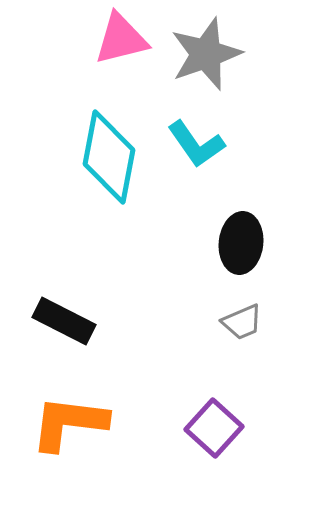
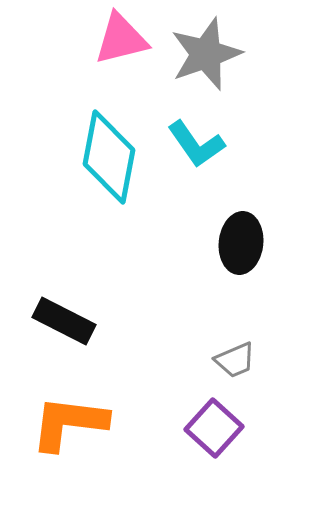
gray trapezoid: moved 7 px left, 38 px down
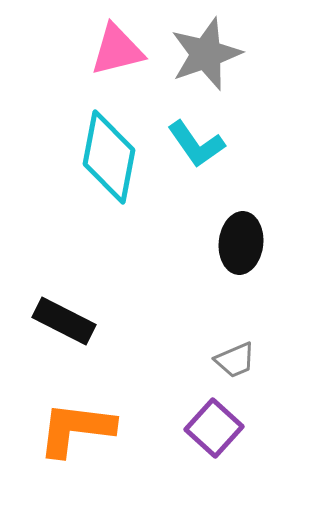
pink triangle: moved 4 px left, 11 px down
orange L-shape: moved 7 px right, 6 px down
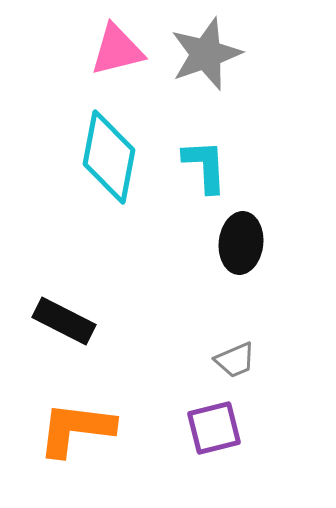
cyan L-shape: moved 9 px right, 22 px down; rotated 148 degrees counterclockwise
purple square: rotated 34 degrees clockwise
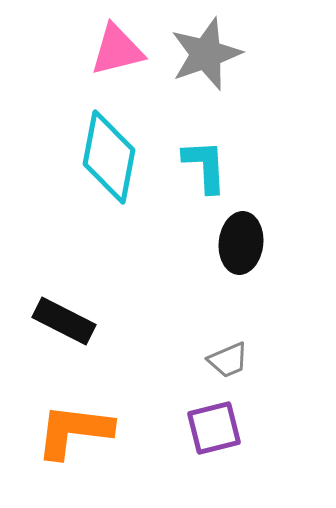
gray trapezoid: moved 7 px left
orange L-shape: moved 2 px left, 2 px down
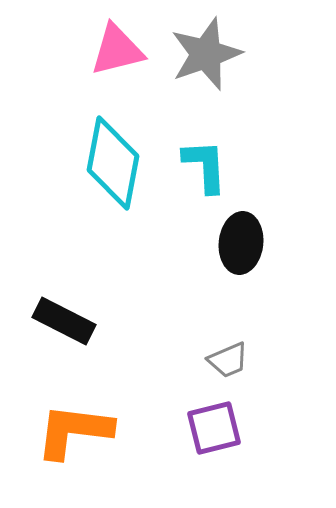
cyan diamond: moved 4 px right, 6 px down
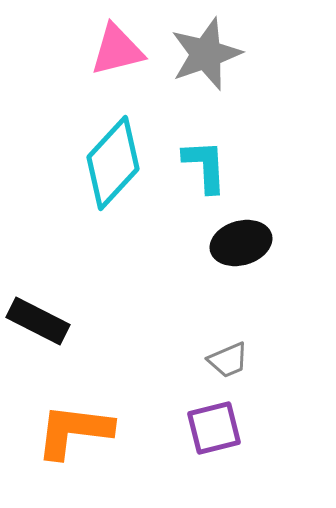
cyan diamond: rotated 32 degrees clockwise
black ellipse: rotated 68 degrees clockwise
black rectangle: moved 26 px left
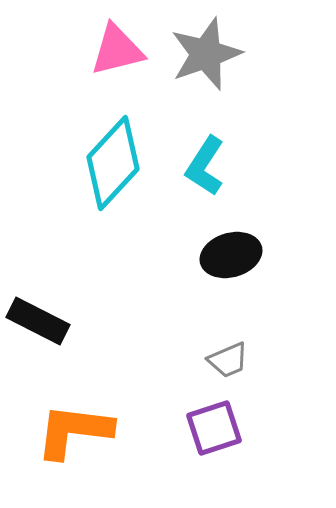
cyan L-shape: rotated 144 degrees counterclockwise
black ellipse: moved 10 px left, 12 px down
purple square: rotated 4 degrees counterclockwise
